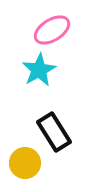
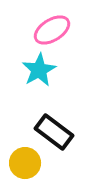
black rectangle: rotated 21 degrees counterclockwise
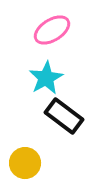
cyan star: moved 7 px right, 8 px down
black rectangle: moved 10 px right, 16 px up
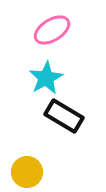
black rectangle: rotated 6 degrees counterclockwise
yellow circle: moved 2 px right, 9 px down
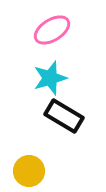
cyan star: moved 4 px right; rotated 12 degrees clockwise
yellow circle: moved 2 px right, 1 px up
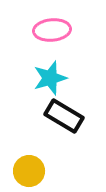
pink ellipse: rotated 27 degrees clockwise
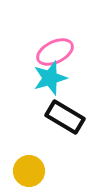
pink ellipse: moved 3 px right, 22 px down; rotated 21 degrees counterclockwise
black rectangle: moved 1 px right, 1 px down
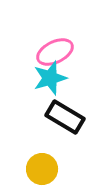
yellow circle: moved 13 px right, 2 px up
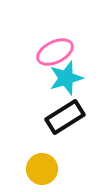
cyan star: moved 16 px right
black rectangle: rotated 63 degrees counterclockwise
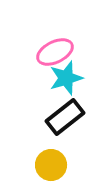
black rectangle: rotated 6 degrees counterclockwise
yellow circle: moved 9 px right, 4 px up
